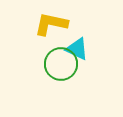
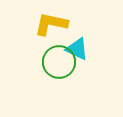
green circle: moved 2 px left, 2 px up
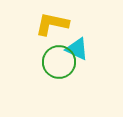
yellow L-shape: moved 1 px right
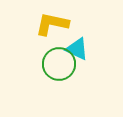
green circle: moved 2 px down
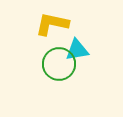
cyan triangle: moved 1 px down; rotated 35 degrees counterclockwise
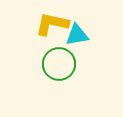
cyan triangle: moved 15 px up
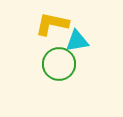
cyan triangle: moved 6 px down
